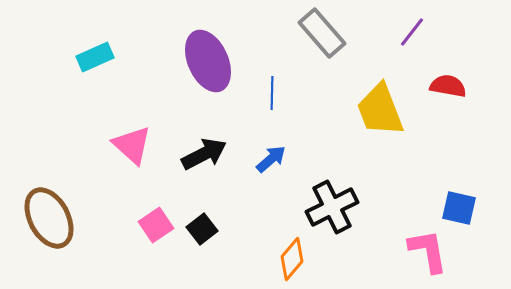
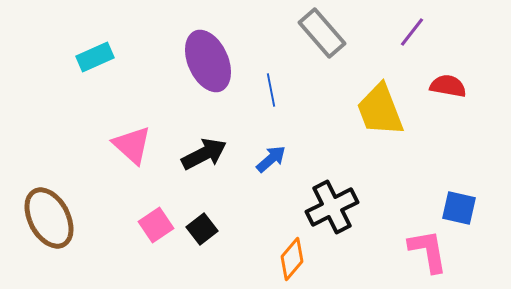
blue line: moved 1 px left, 3 px up; rotated 12 degrees counterclockwise
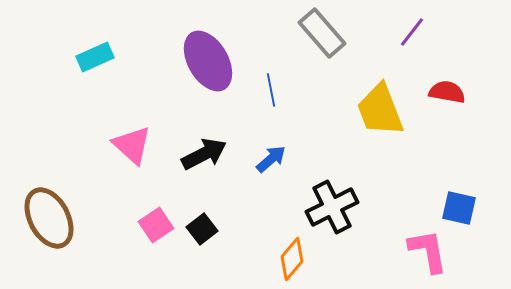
purple ellipse: rotated 6 degrees counterclockwise
red semicircle: moved 1 px left, 6 px down
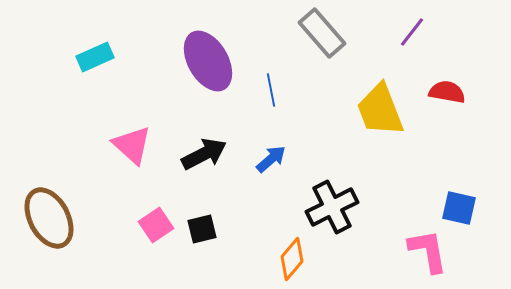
black square: rotated 24 degrees clockwise
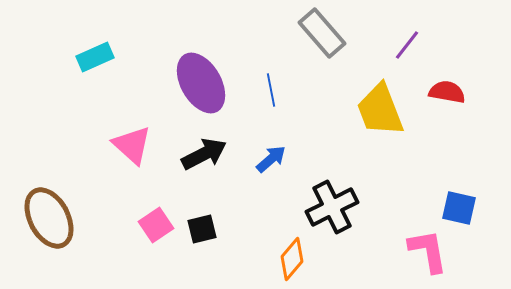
purple line: moved 5 px left, 13 px down
purple ellipse: moved 7 px left, 22 px down
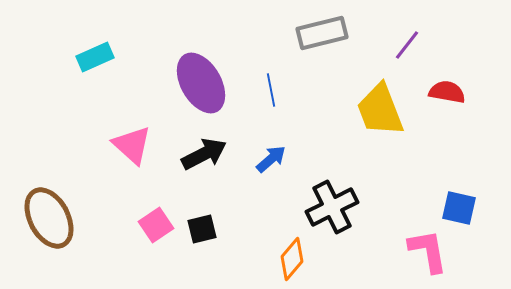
gray rectangle: rotated 63 degrees counterclockwise
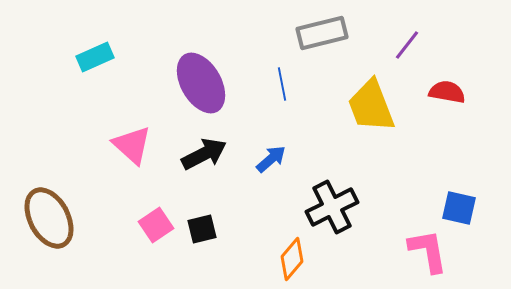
blue line: moved 11 px right, 6 px up
yellow trapezoid: moved 9 px left, 4 px up
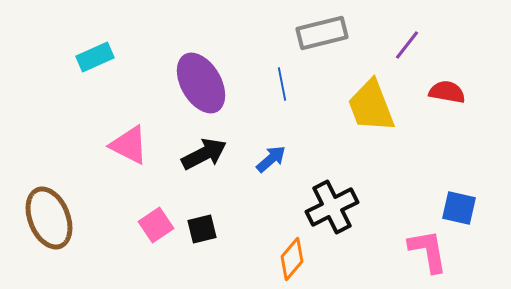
pink triangle: moved 3 px left; rotated 15 degrees counterclockwise
brown ellipse: rotated 6 degrees clockwise
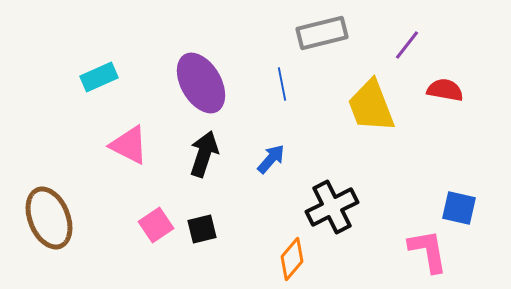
cyan rectangle: moved 4 px right, 20 px down
red semicircle: moved 2 px left, 2 px up
black arrow: rotated 45 degrees counterclockwise
blue arrow: rotated 8 degrees counterclockwise
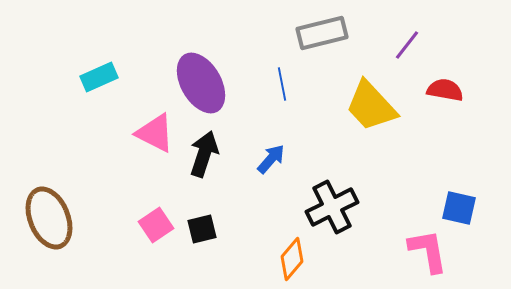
yellow trapezoid: rotated 22 degrees counterclockwise
pink triangle: moved 26 px right, 12 px up
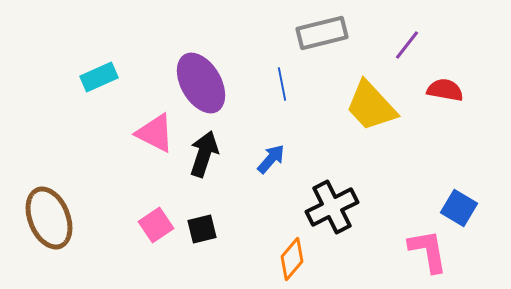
blue square: rotated 18 degrees clockwise
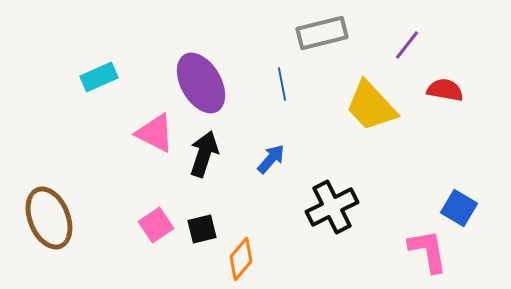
orange diamond: moved 51 px left
